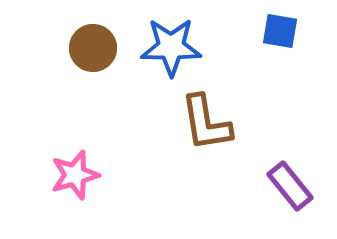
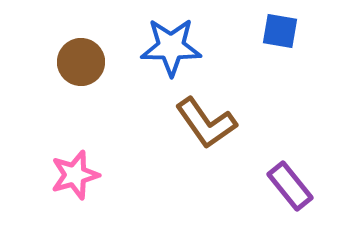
brown circle: moved 12 px left, 14 px down
brown L-shape: rotated 26 degrees counterclockwise
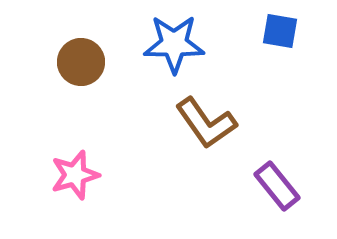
blue star: moved 3 px right, 3 px up
purple rectangle: moved 13 px left
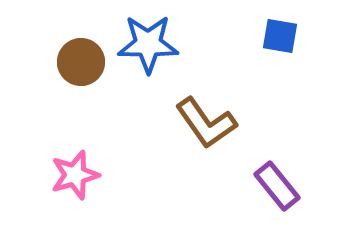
blue square: moved 5 px down
blue star: moved 26 px left
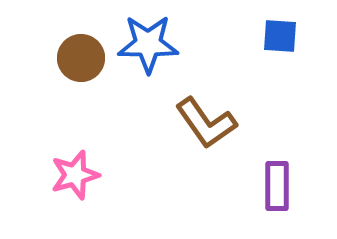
blue square: rotated 6 degrees counterclockwise
brown circle: moved 4 px up
purple rectangle: rotated 39 degrees clockwise
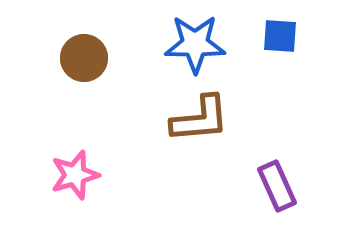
blue star: moved 47 px right
brown circle: moved 3 px right
brown L-shape: moved 6 px left, 4 px up; rotated 60 degrees counterclockwise
purple rectangle: rotated 24 degrees counterclockwise
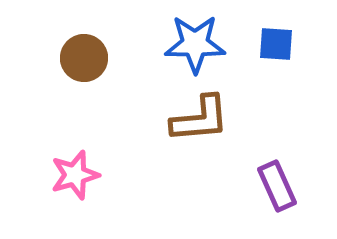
blue square: moved 4 px left, 8 px down
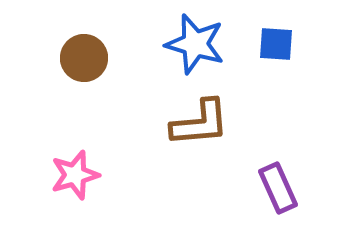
blue star: rotated 16 degrees clockwise
brown L-shape: moved 4 px down
purple rectangle: moved 1 px right, 2 px down
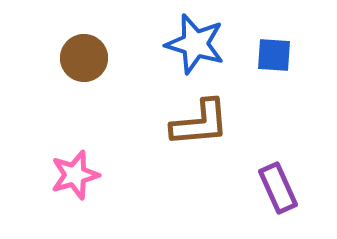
blue square: moved 2 px left, 11 px down
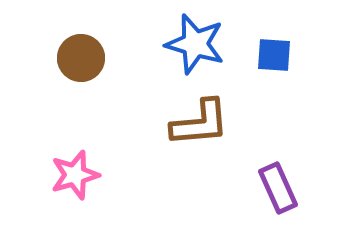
brown circle: moved 3 px left
